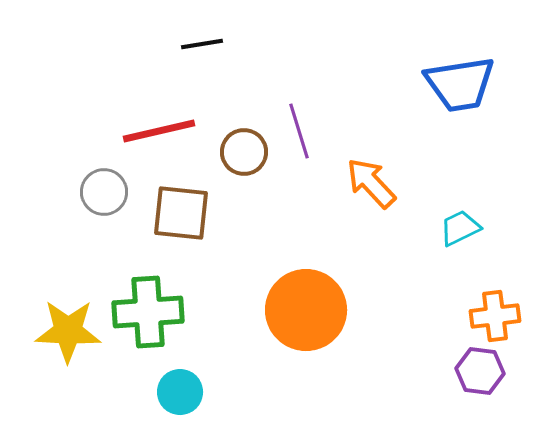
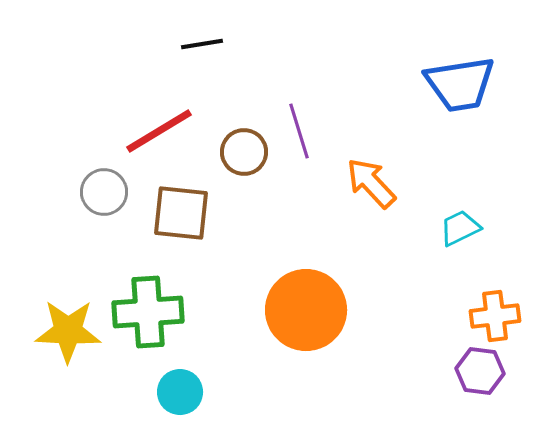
red line: rotated 18 degrees counterclockwise
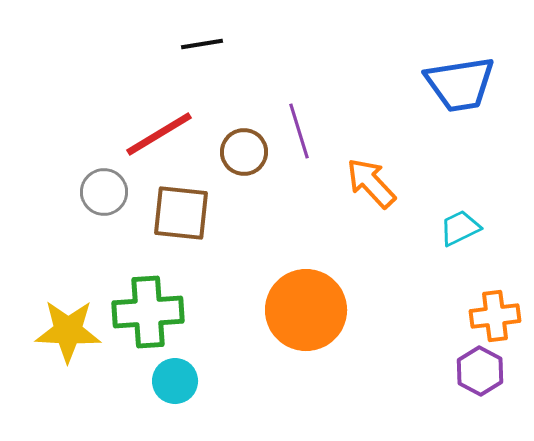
red line: moved 3 px down
purple hexagon: rotated 21 degrees clockwise
cyan circle: moved 5 px left, 11 px up
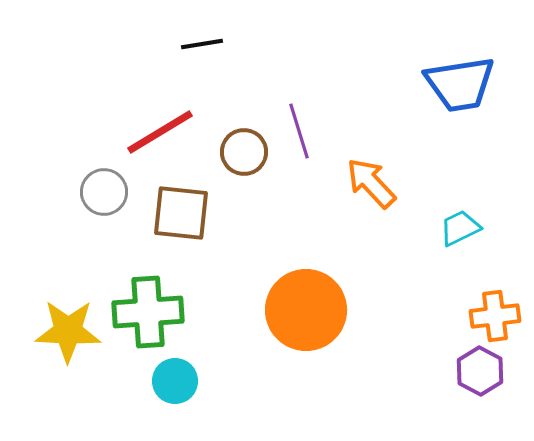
red line: moved 1 px right, 2 px up
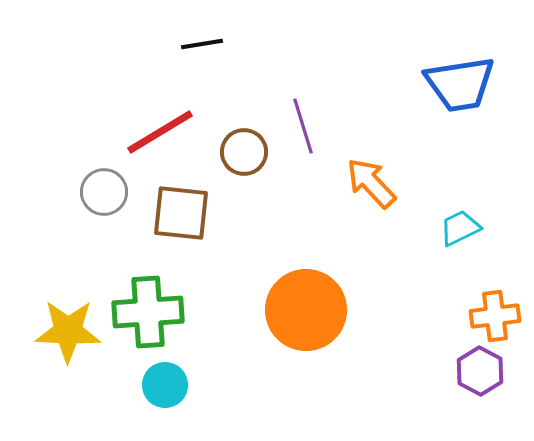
purple line: moved 4 px right, 5 px up
cyan circle: moved 10 px left, 4 px down
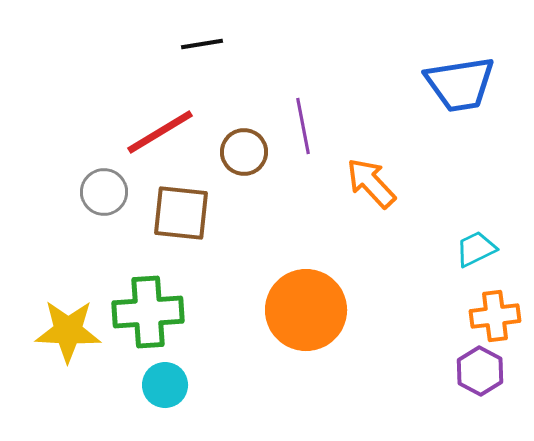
purple line: rotated 6 degrees clockwise
cyan trapezoid: moved 16 px right, 21 px down
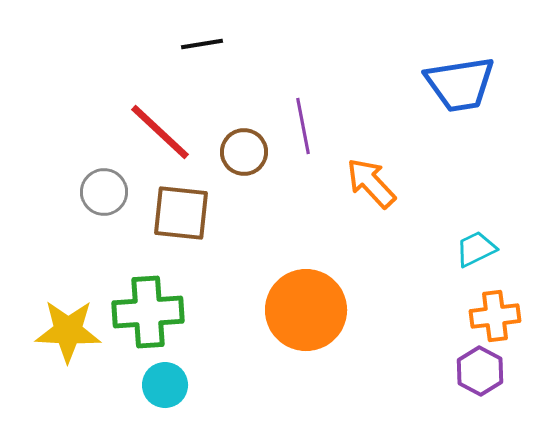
red line: rotated 74 degrees clockwise
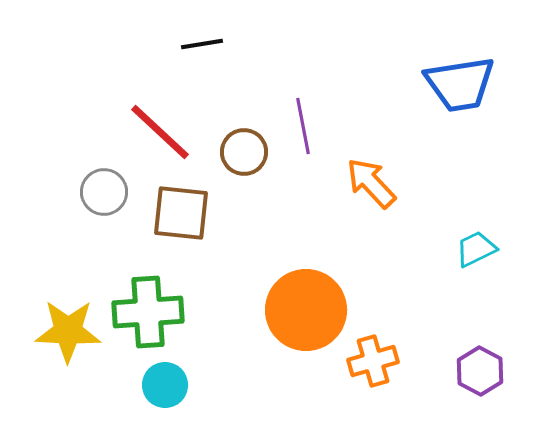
orange cross: moved 122 px left, 45 px down; rotated 9 degrees counterclockwise
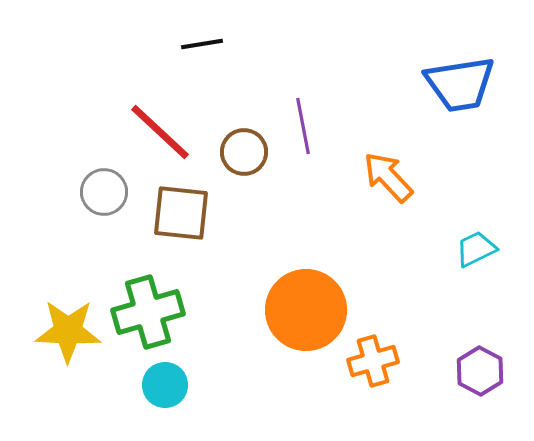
orange arrow: moved 17 px right, 6 px up
green cross: rotated 12 degrees counterclockwise
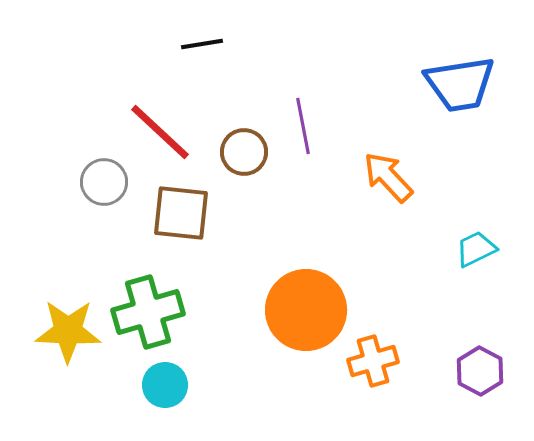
gray circle: moved 10 px up
